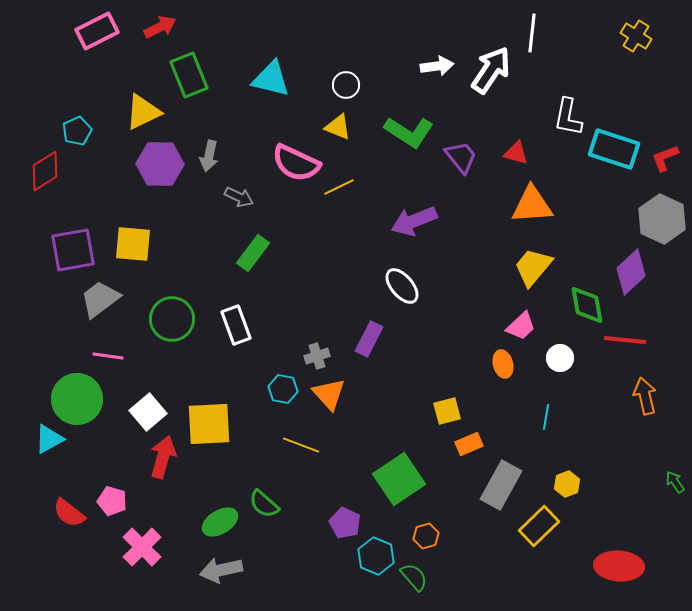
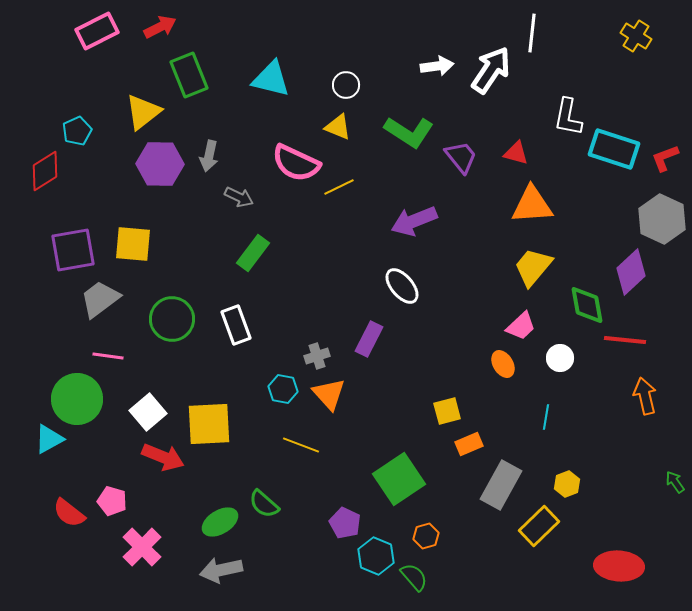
yellow triangle at (143, 112): rotated 12 degrees counterclockwise
orange ellipse at (503, 364): rotated 16 degrees counterclockwise
red arrow at (163, 457): rotated 96 degrees clockwise
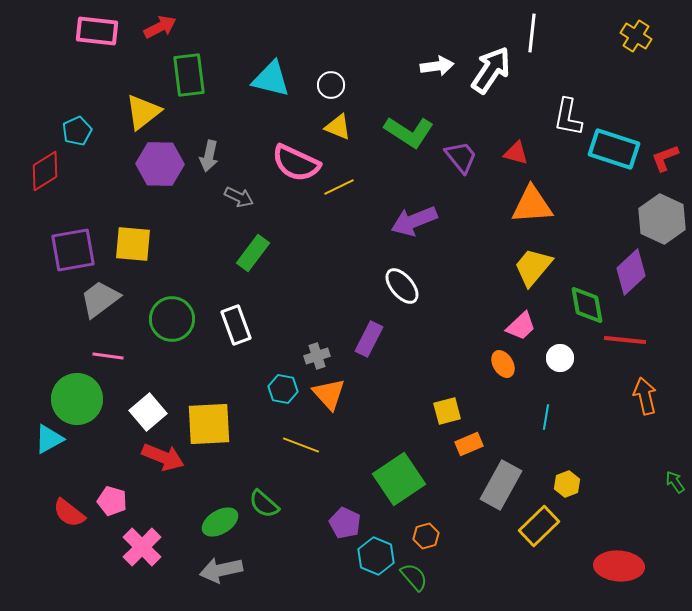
pink rectangle at (97, 31): rotated 33 degrees clockwise
green rectangle at (189, 75): rotated 15 degrees clockwise
white circle at (346, 85): moved 15 px left
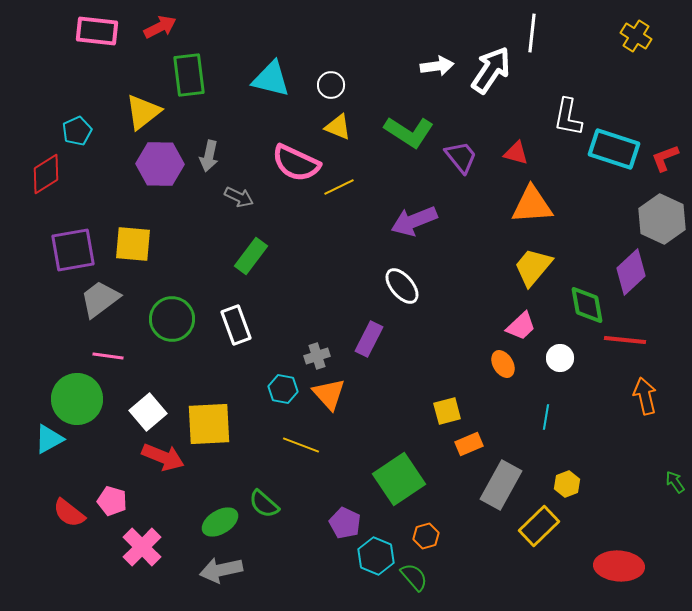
red diamond at (45, 171): moved 1 px right, 3 px down
green rectangle at (253, 253): moved 2 px left, 3 px down
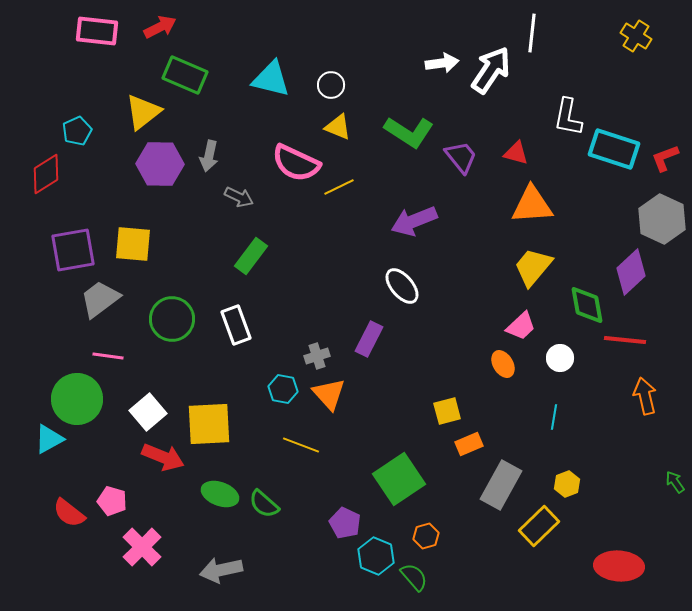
white arrow at (437, 66): moved 5 px right, 3 px up
green rectangle at (189, 75): moved 4 px left; rotated 60 degrees counterclockwise
cyan line at (546, 417): moved 8 px right
green ellipse at (220, 522): moved 28 px up; rotated 51 degrees clockwise
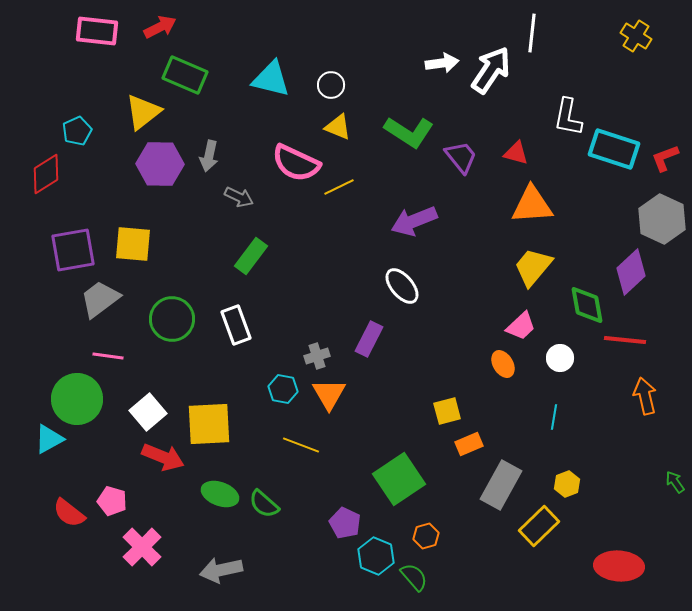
orange triangle at (329, 394): rotated 12 degrees clockwise
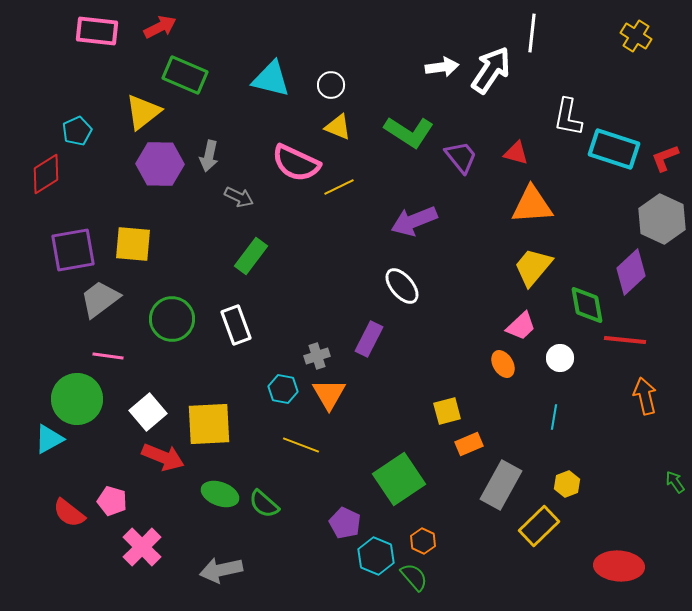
white arrow at (442, 63): moved 4 px down
orange hexagon at (426, 536): moved 3 px left, 5 px down; rotated 20 degrees counterclockwise
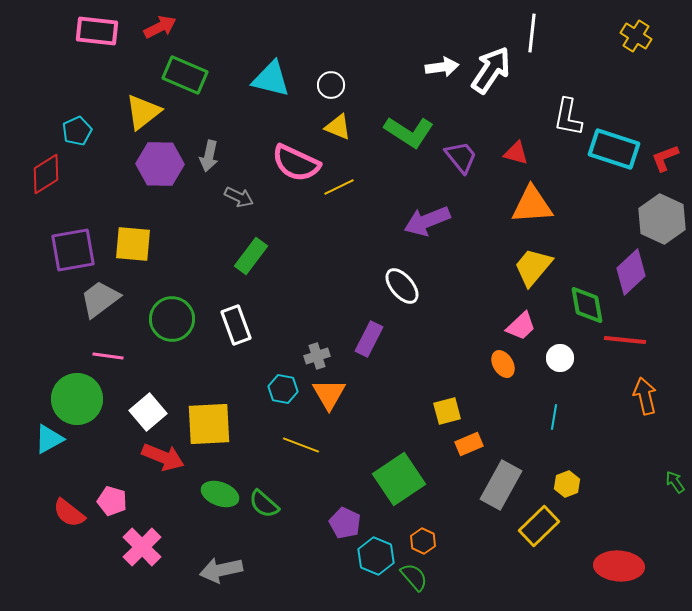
purple arrow at (414, 221): moved 13 px right
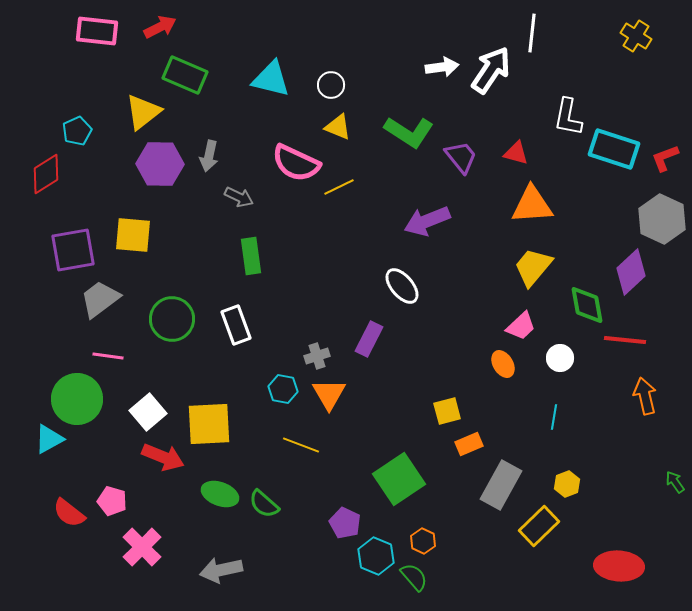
yellow square at (133, 244): moved 9 px up
green rectangle at (251, 256): rotated 45 degrees counterclockwise
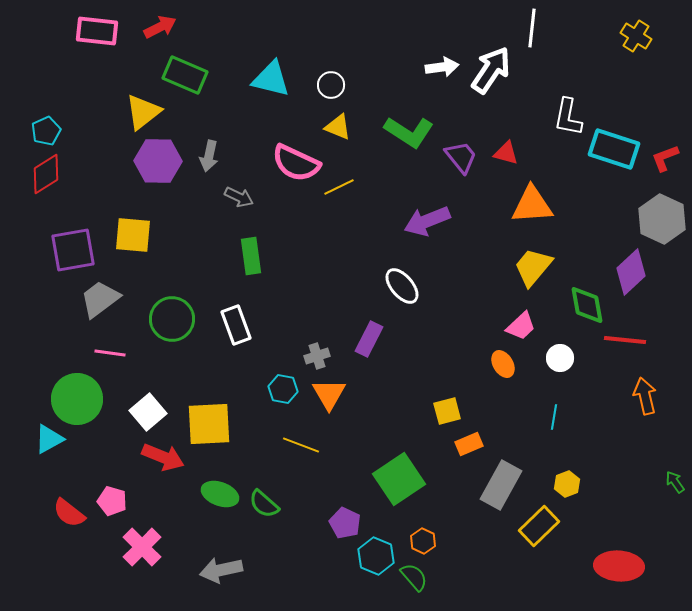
white line at (532, 33): moved 5 px up
cyan pentagon at (77, 131): moved 31 px left
red triangle at (516, 153): moved 10 px left
purple hexagon at (160, 164): moved 2 px left, 3 px up
pink line at (108, 356): moved 2 px right, 3 px up
